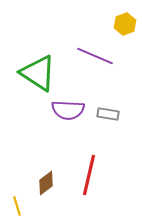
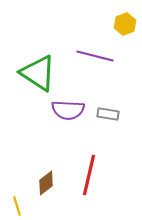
purple line: rotated 9 degrees counterclockwise
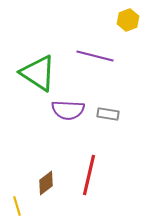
yellow hexagon: moved 3 px right, 4 px up
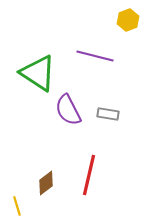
purple semicircle: rotated 60 degrees clockwise
